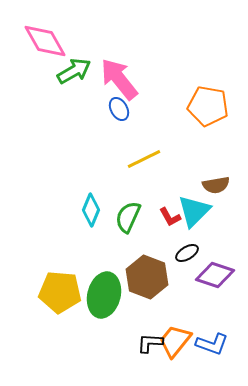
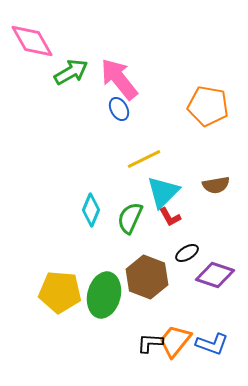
pink diamond: moved 13 px left
green arrow: moved 3 px left, 1 px down
cyan triangle: moved 31 px left, 19 px up
green semicircle: moved 2 px right, 1 px down
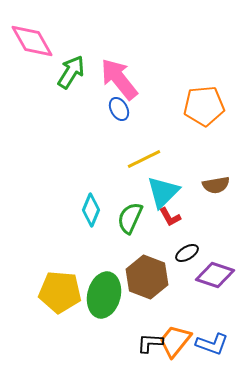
green arrow: rotated 28 degrees counterclockwise
orange pentagon: moved 4 px left; rotated 15 degrees counterclockwise
